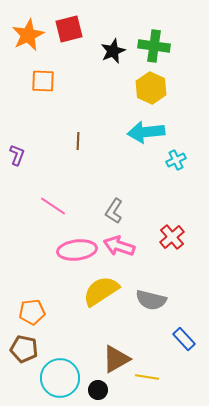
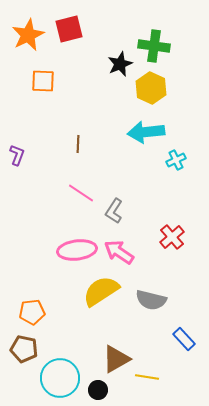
black star: moved 7 px right, 13 px down
brown line: moved 3 px down
pink line: moved 28 px right, 13 px up
pink arrow: moved 6 px down; rotated 16 degrees clockwise
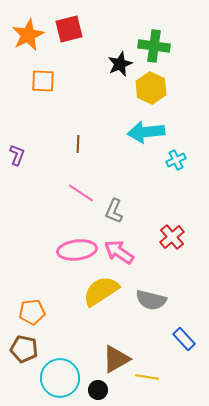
gray L-shape: rotated 10 degrees counterclockwise
